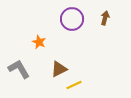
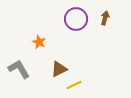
purple circle: moved 4 px right
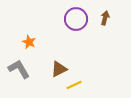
orange star: moved 10 px left
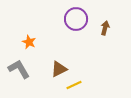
brown arrow: moved 10 px down
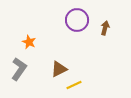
purple circle: moved 1 px right, 1 px down
gray L-shape: rotated 65 degrees clockwise
